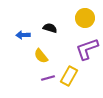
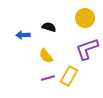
black semicircle: moved 1 px left, 1 px up
yellow semicircle: moved 5 px right
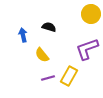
yellow circle: moved 6 px right, 4 px up
blue arrow: rotated 80 degrees clockwise
yellow semicircle: moved 4 px left, 1 px up
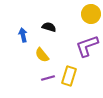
purple L-shape: moved 3 px up
yellow rectangle: rotated 12 degrees counterclockwise
